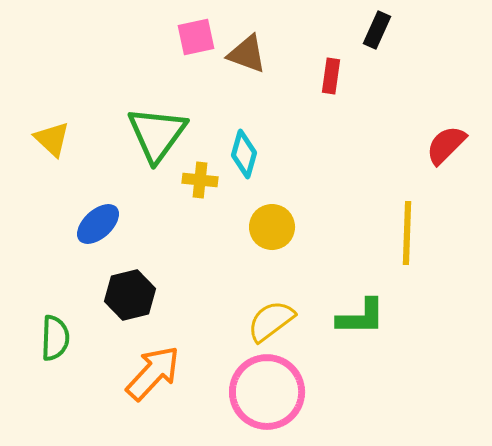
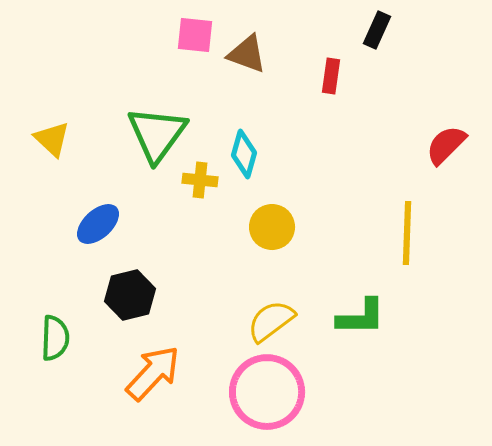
pink square: moved 1 px left, 2 px up; rotated 18 degrees clockwise
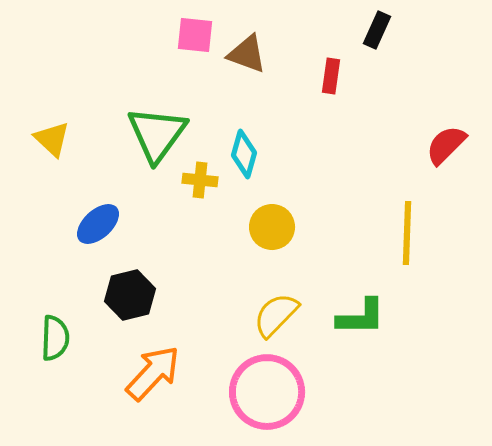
yellow semicircle: moved 5 px right, 6 px up; rotated 9 degrees counterclockwise
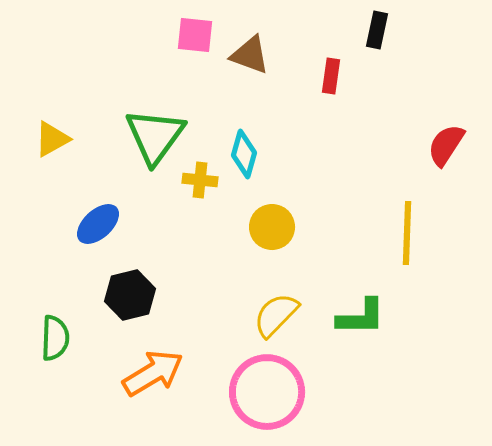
black rectangle: rotated 12 degrees counterclockwise
brown triangle: moved 3 px right, 1 px down
green triangle: moved 2 px left, 2 px down
yellow triangle: rotated 48 degrees clockwise
red semicircle: rotated 12 degrees counterclockwise
orange arrow: rotated 16 degrees clockwise
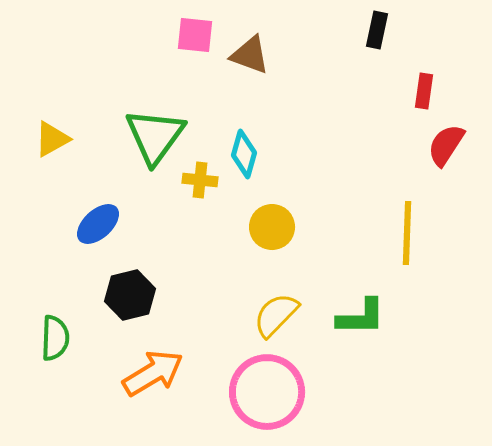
red rectangle: moved 93 px right, 15 px down
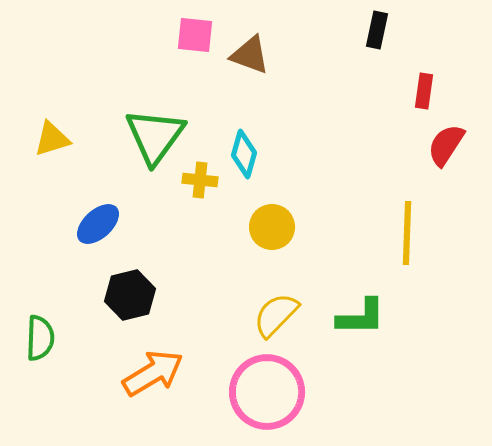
yellow triangle: rotated 12 degrees clockwise
green semicircle: moved 15 px left
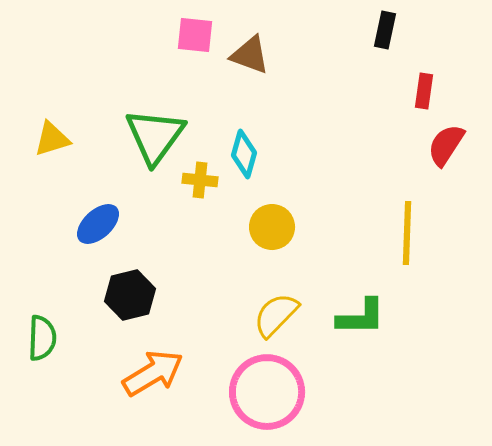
black rectangle: moved 8 px right
green semicircle: moved 2 px right
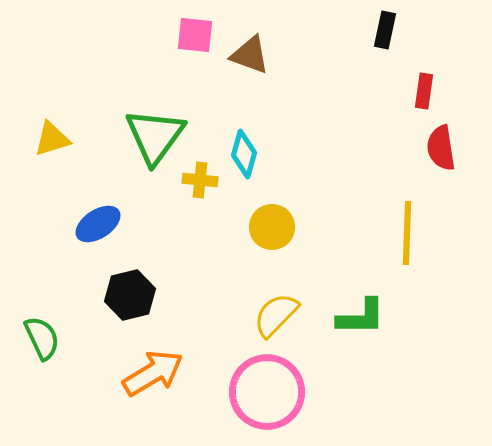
red semicircle: moved 5 px left, 3 px down; rotated 42 degrees counterclockwise
blue ellipse: rotated 9 degrees clockwise
green semicircle: rotated 27 degrees counterclockwise
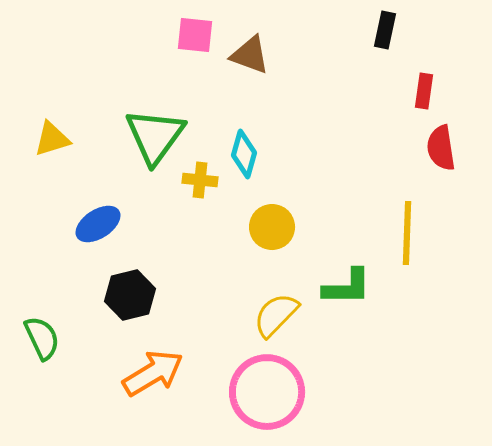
green L-shape: moved 14 px left, 30 px up
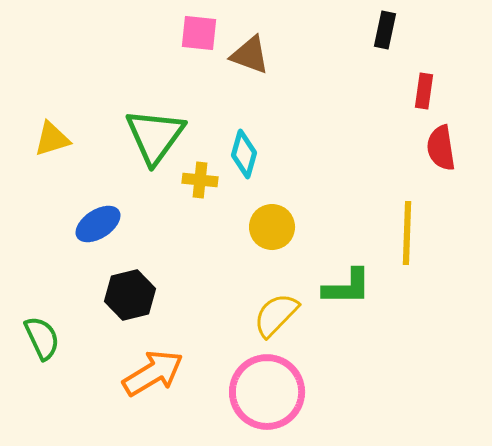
pink square: moved 4 px right, 2 px up
